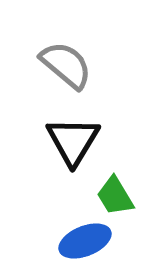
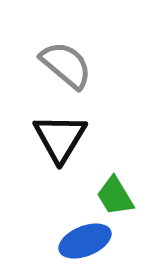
black triangle: moved 13 px left, 3 px up
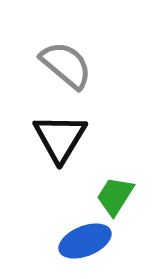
green trapezoid: rotated 63 degrees clockwise
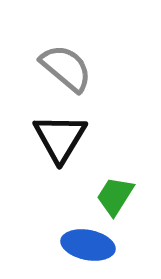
gray semicircle: moved 3 px down
blue ellipse: moved 3 px right, 4 px down; rotated 33 degrees clockwise
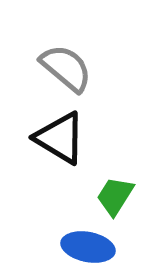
black triangle: rotated 30 degrees counterclockwise
blue ellipse: moved 2 px down
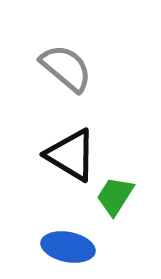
black triangle: moved 11 px right, 17 px down
blue ellipse: moved 20 px left
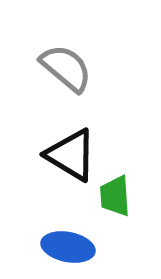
green trapezoid: rotated 36 degrees counterclockwise
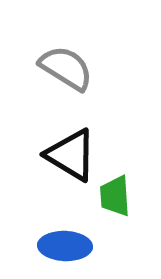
gray semicircle: rotated 8 degrees counterclockwise
blue ellipse: moved 3 px left, 1 px up; rotated 9 degrees counterclockwise
